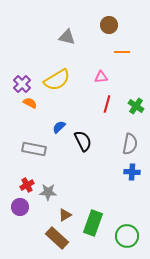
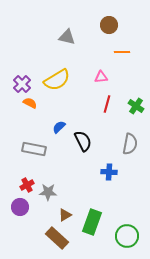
blue cross: moved 23 px left
green rectangle: moved 1 px left, 1 px up
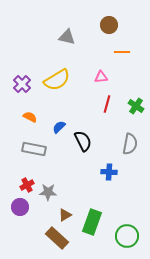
orange semicircle: moved 14 px down
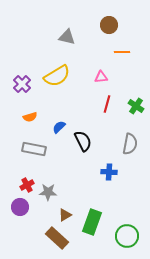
yellow semicircle: moved 4 px up
orange semicircle: rotated 136 degrees clockwise
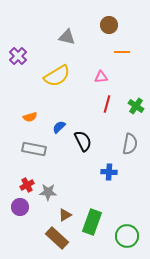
purple cross: moved 4 px left, 28 px up
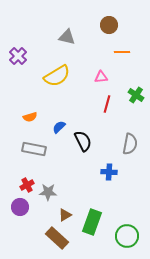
green cross: moved 11 px up
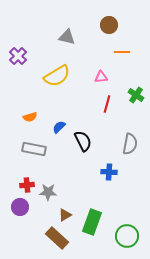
red cross: rotated 24 degrees clockwise
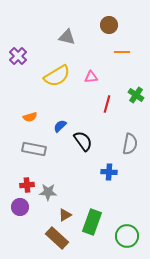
pink triangle: moved 10 px left
blue semicircle: moved 1 px right, 1 px up
black semicircle: rotated 10 degrees counterclockwise
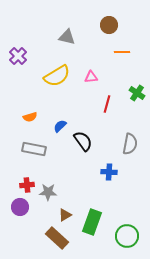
green cross: moved 1 px right, 2 px up
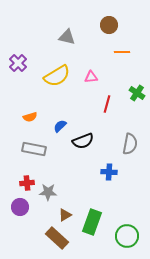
purple cross: moved 7 px down
black semicircle: rotated 105 degrees clockwise
red cross: moved 2 px up
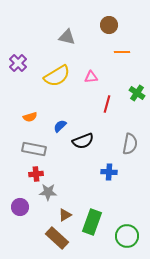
red cross: moved 9 px right, 9 px up
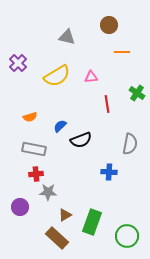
red line: rotated 24 degrees counterclockwise
black semicircle: moved 2 px left, 1 px up
